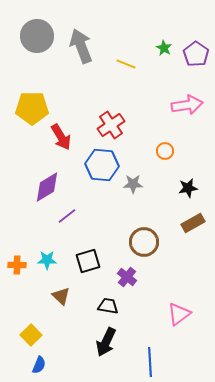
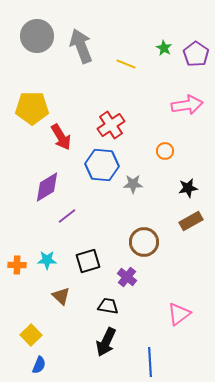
brown rectangle: moved 2 px left, 2 px up
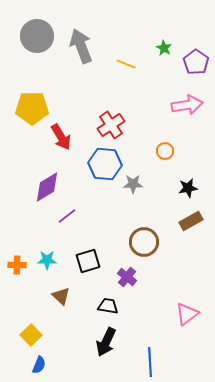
purple pentagon: moved 8 px down
blue hexagon: moved 3 px right, 1 px up
pink triangle: moved 8 px right
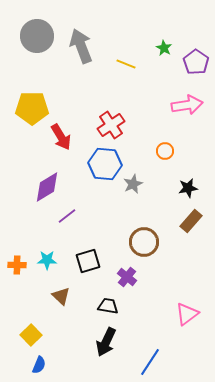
gray star: rotated 24 degrees counterclockwise
brown rectangle: rotated 20 degrees counterclockwise
blue line: rotated 36 degrees clockwise
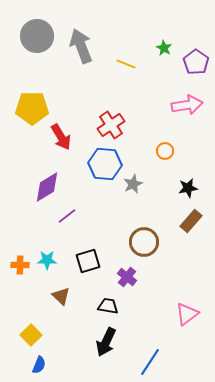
orange cross: moved 3 px right
